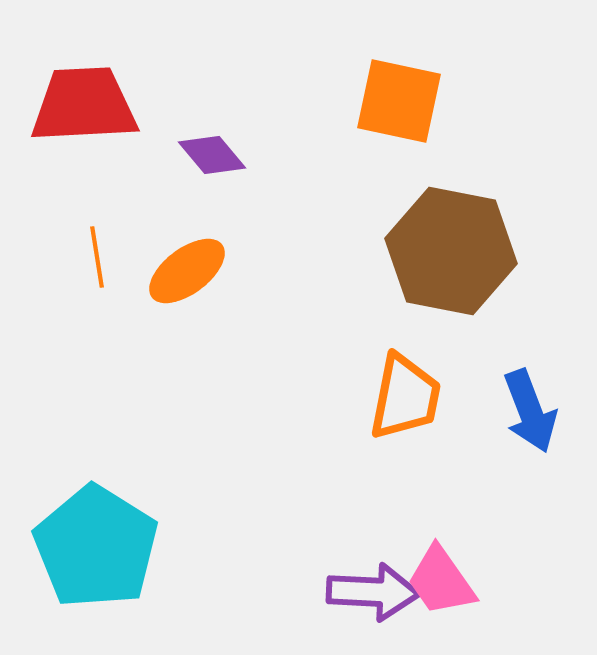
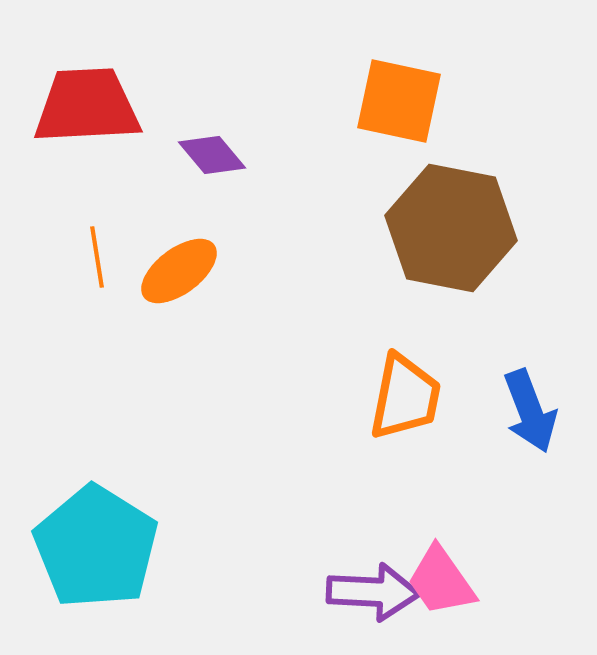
red trapezoid: moved 3 px right, 1 px down
brown hexagon: moved 23 px up
orange ellipse: moved 8 px left
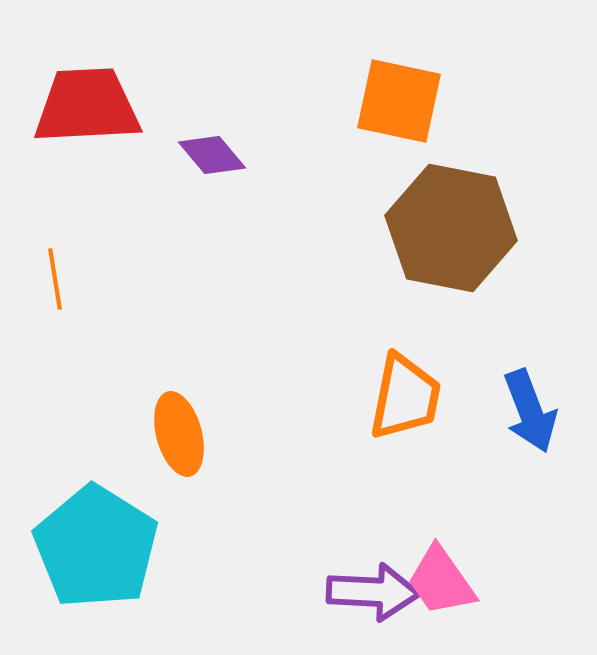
orange line: moved 42 px left, 22 px down
orange ellipse: moved 163 px down; rotated 68 degrees counterclockwise
